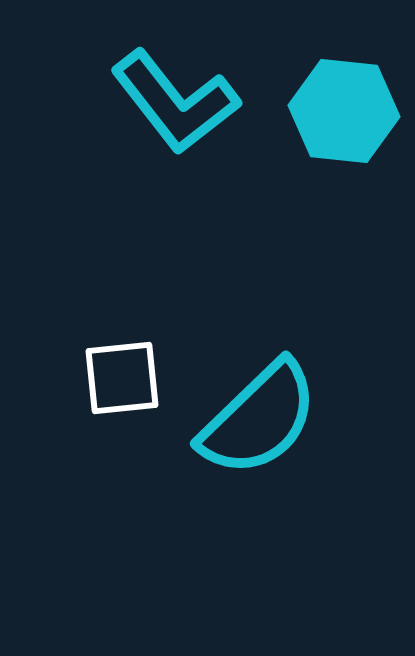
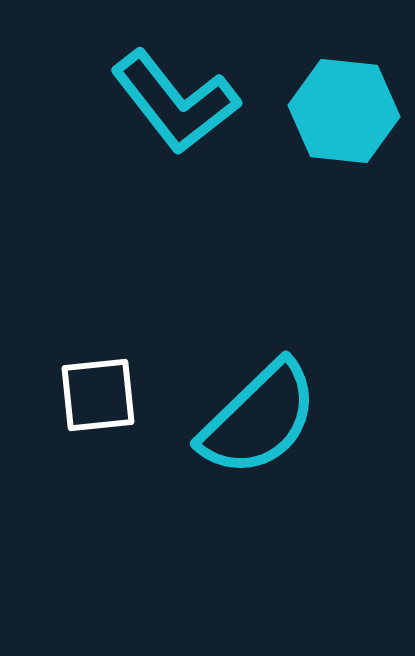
white square: moved 24 px left, 17 px down
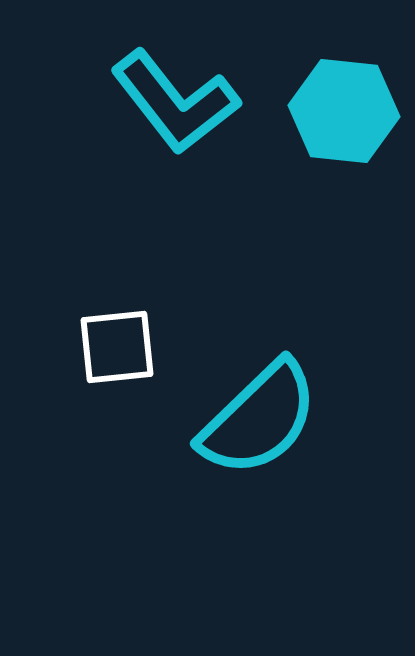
white square: moved 19 px right, 48 px up
